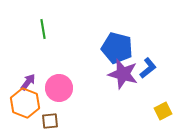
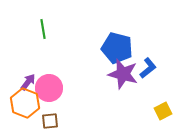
pink circle: moved 10 px left
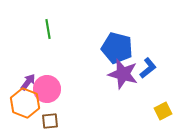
green line: moved 5 px right
pink circle: moved 2 px left, 1 px down
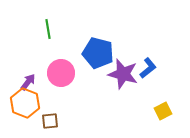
blue pentagon: moved 19 px left, 5 px down
pink circle: moved 14 px right, 16 px up
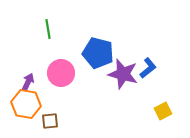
purple arrow: rotated 12 degrees counterclockwise
orange hexagon: moved 1 px right, 1 px down; rotated 12 degrees counterclockwise
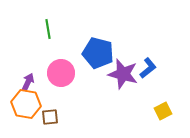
brown square: moved 4 px up
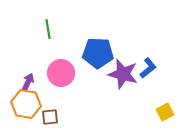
blue pentagon: rotated 12 degrees counterclockwise
yellow square: moved 2 px right, 1 px down
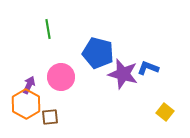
blue pentagon: rotated 12 degrees clockwise
blue L-shape: rotated 120 degrees counterclockwise
pink circle: moved 4 px down
purple arrow: moved 1 px right, 3 px down
orange hexagon: rotated 20 degrees clockwise
yellow square: rotated 24 degrees counterclockwise
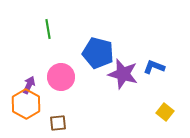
blue L-shape: moved 6 px right, 1 px up
brown square: moved 8 px right, 6 px down
